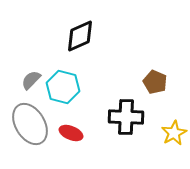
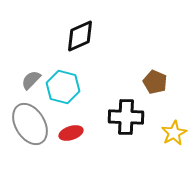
red ellipse: rotated 40 degrees counterclockwise
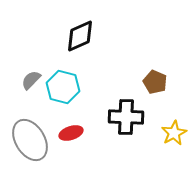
gray ellipse: moved 16 px down
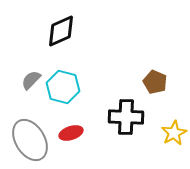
black diamond: moved 19 px left, 5 px up
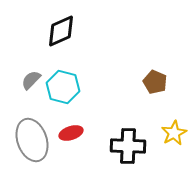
black cross: moved 2 px right, 29 px down
gray ellipse: moved 2 px right; rotated 12 degrees clockwise
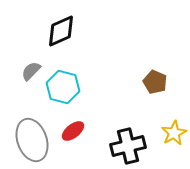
gray semicircle: moved 9 px up
red ellipse: moved 2 px right, 2 px up; rotated 20 degrees counterclockwise
black cross: rotated 16 degrees counterclockwise
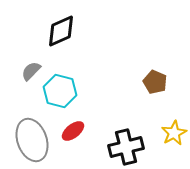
cyan hexagon: moved 3 px left, 4 px down
black cross: moved 2 px left, 1 px down
